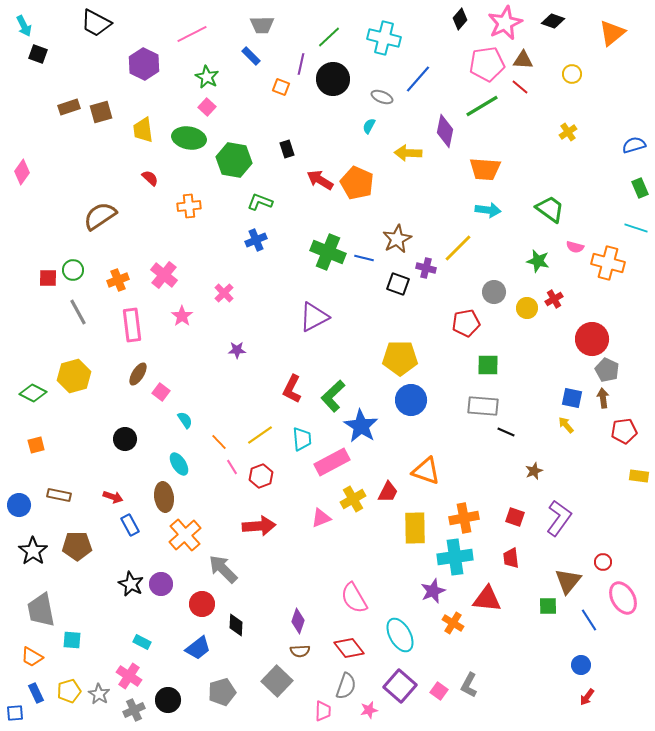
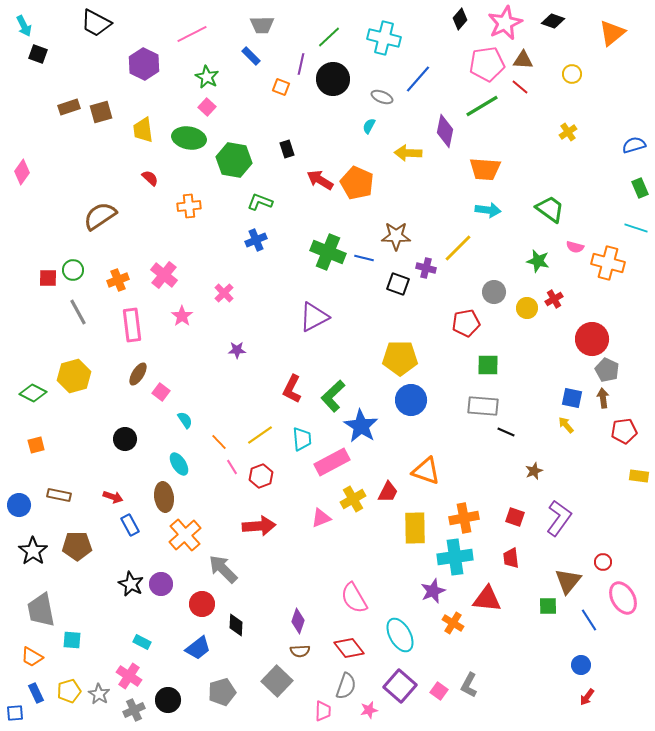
brown star at (397, 239): moved 1 px left, 3 px up; rotated 28 degrees clockwise
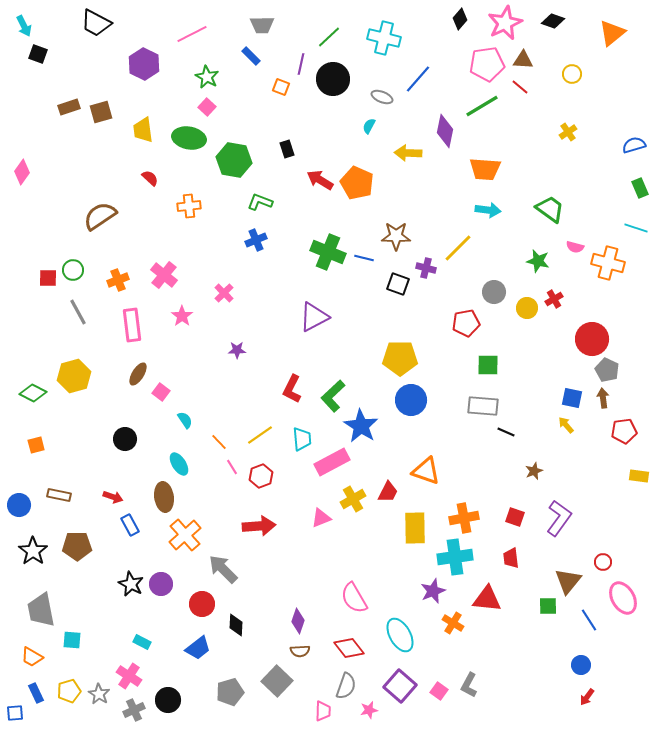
gray pentagon at (222, 692): moved 8 px right
